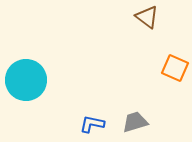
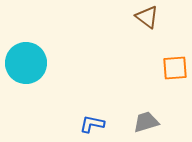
orange square: rotated 28 degrees counterclockwise
cyan circle: moved 17 px up
gray trapezoid: moved 11 px right
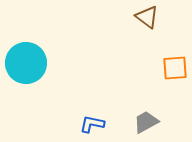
gray trapezoid: rotated 12 degrees counterclockwise
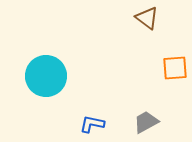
brown triangle: moved 1 px down
cyan circle: moved 20 px right, 13 px down
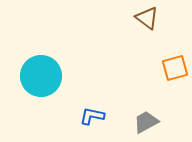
orange square: rotated 12 degrees counterclockwise
cyan circle: moved 5 px left
blue L-shape: moved 8 px up
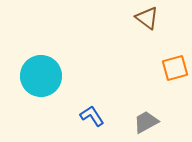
blue L-shape: rotated 45 degrees clockwise
